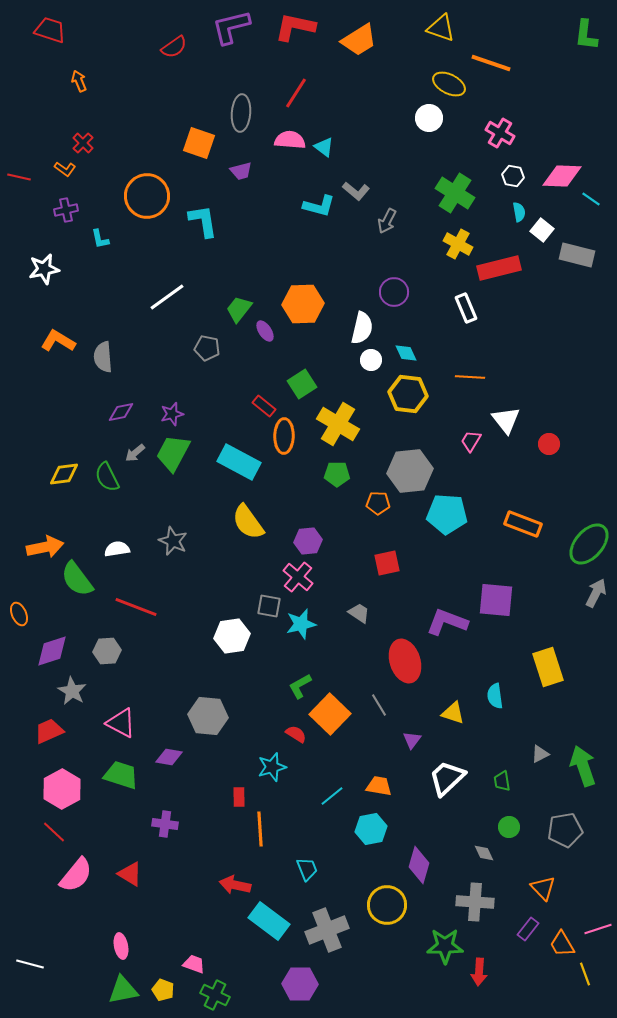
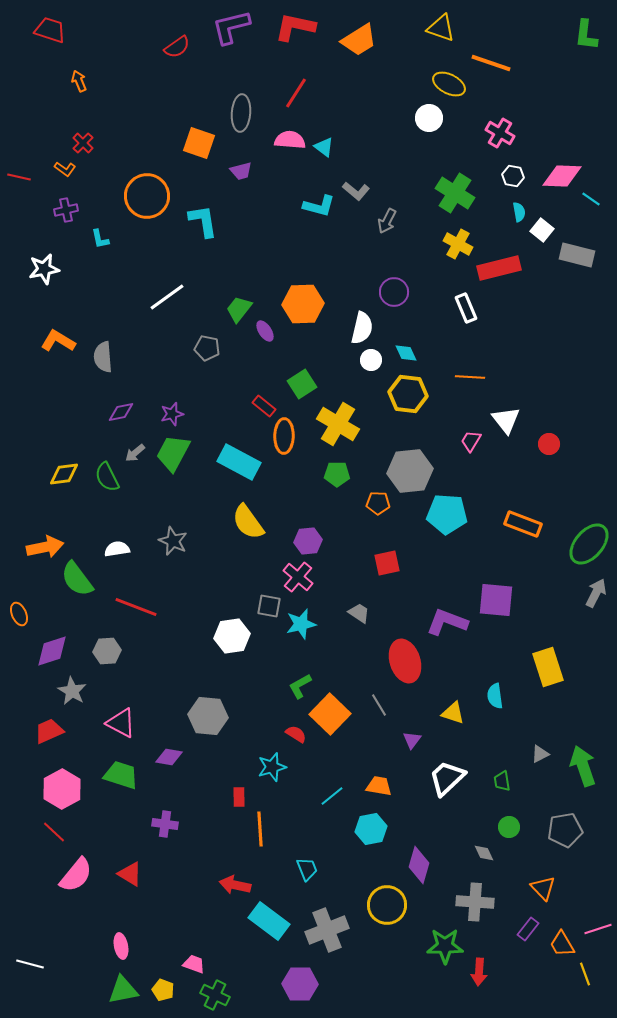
red semicircle at (174, 47): moved 3 px right
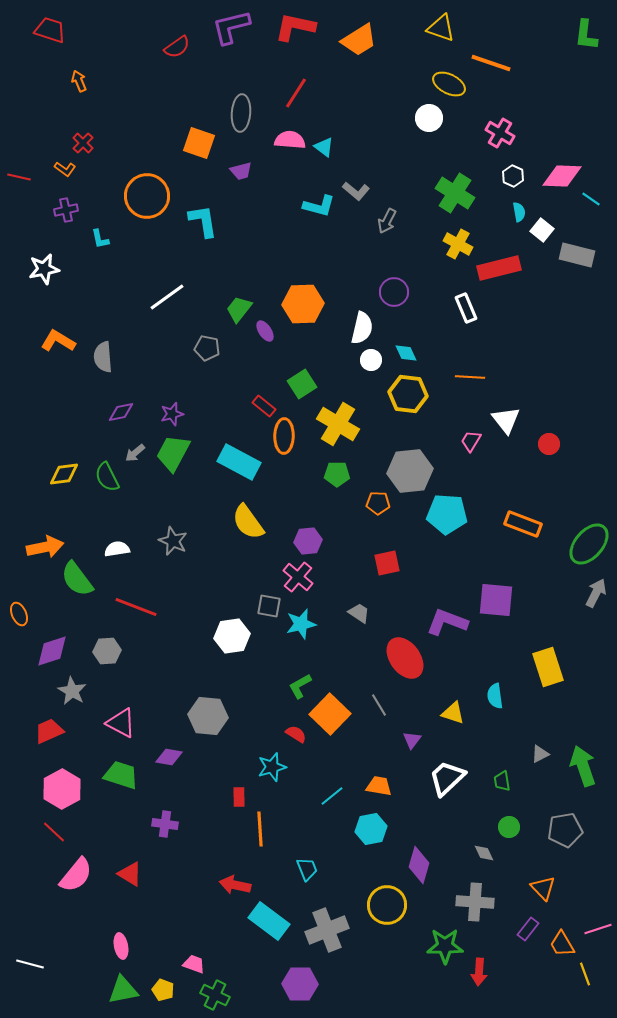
white hexagon at (513, 176): rotated 15 degrees clockwise
red ellipse at (405, 661): moved 3 px up; rotated 18 degrees counterclockwise
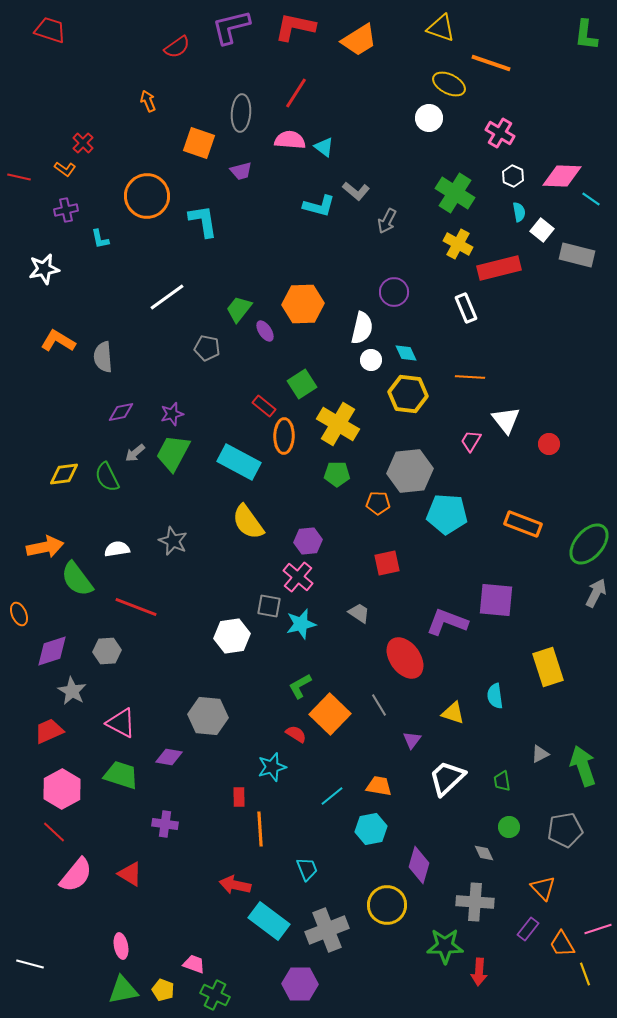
orange arrow at (79, 81): moved 69 px right, 20 px down
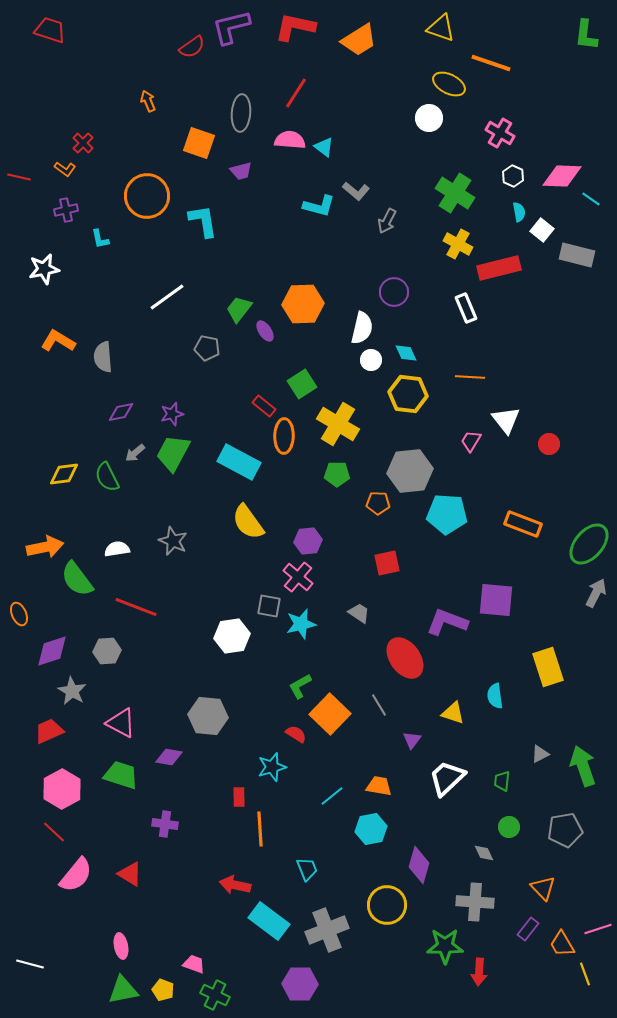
red semicircle at (177, 47): moved 15 px right
green trapezoid at (502, 781): rotated 15 degrees clockwise
